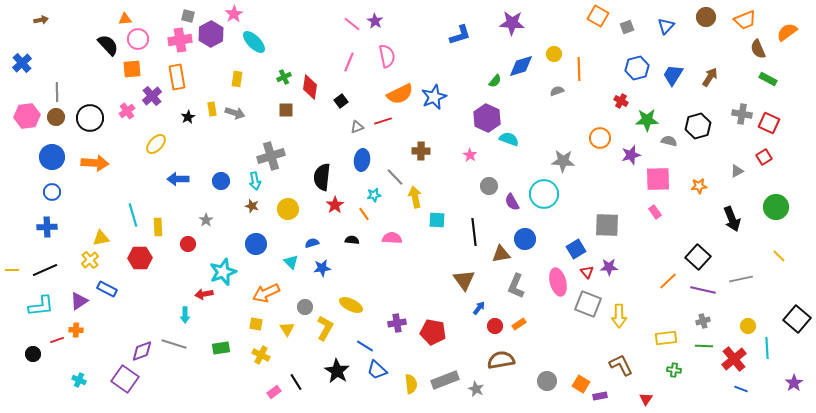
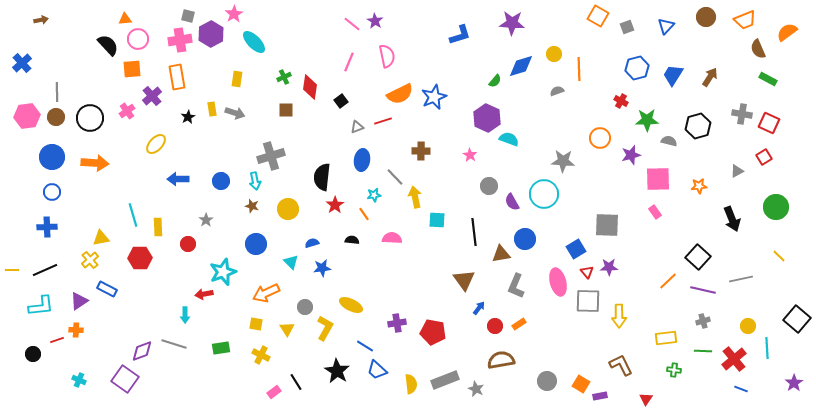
gray square at (588, 304): moved 3 px up; rotated 20 degrees counterclockwise
green line at (704, 346): moved 1 px left, 5 px down
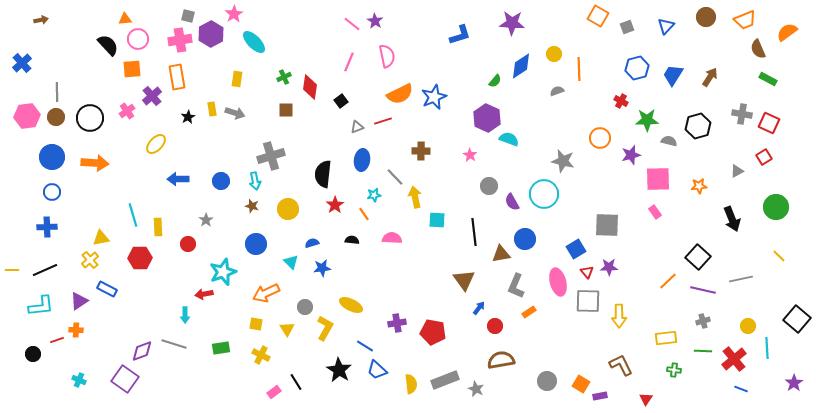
blue diamond at (521, 66): rotated 16 degrees counterclockwise
gray star at (563, 161): rotated 10 degrees clockwise
black semicircle at (322, 177): moved 1 px right, 3 px up
orange rectangle at (519, 324): moved 10 px right, 12 px up
black star at (337, 371): moved 2 px right, 1 px up
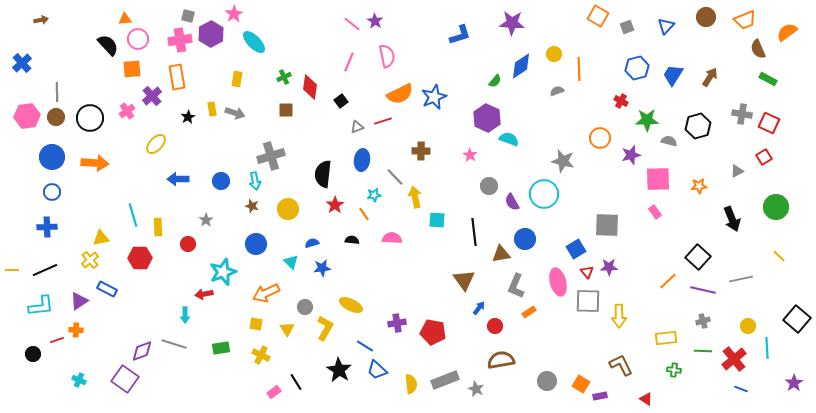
red triangle at (646, 399): rotated 32 degrees counterclockwise
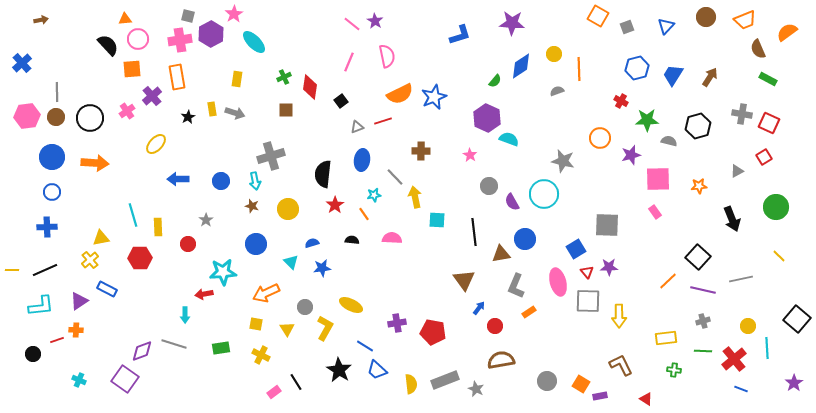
cyan star at (223, 272): rotated 16 degrees clockwise
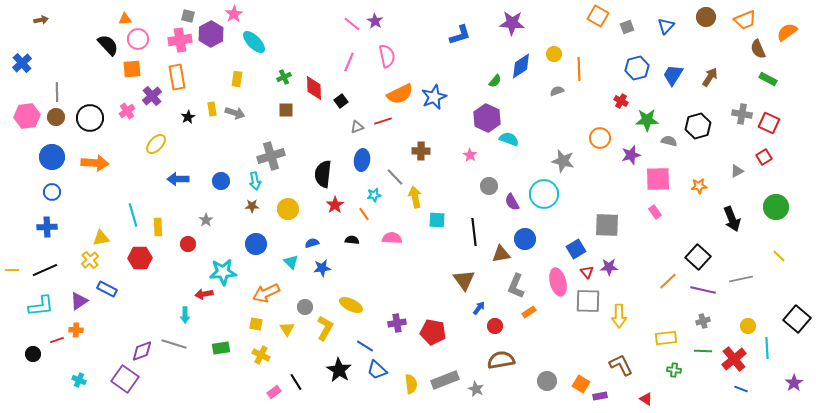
red diamond at (310, 87): moved 4 px right, 1 px down; rotated 10 degrees counterclockwise
brown star at (252, 206): rotated 16 degrees counterclockwise
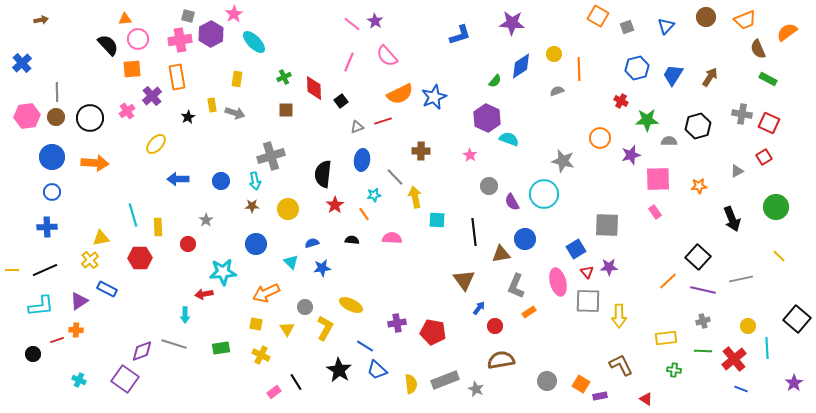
pink semicircle at (387, 56): rotated 150 degrees clockwise
yellow rectangle at (212, 109): moved 4 px up
gray semicircle at (669, 141): rotated 14 degrees counterclockwise
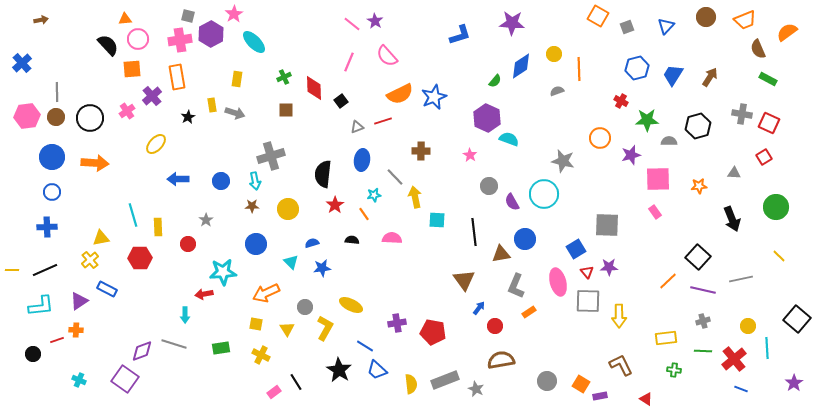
gray triangle at (737, 171): moved 3 px left, 2 px down; rotated 32 degrees clockwise
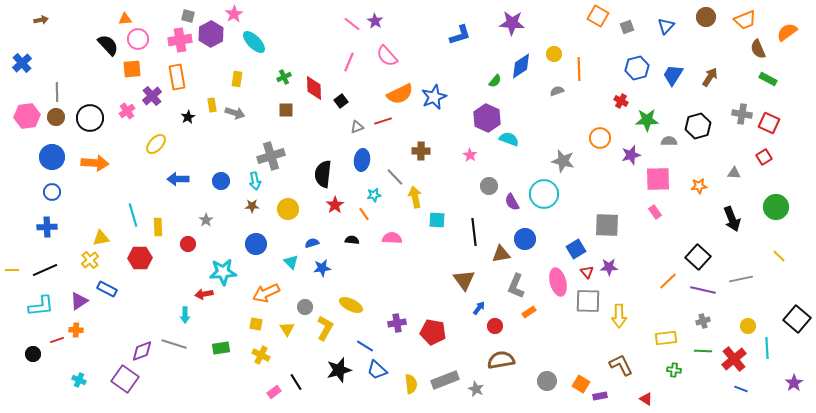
black star at (339, 370): rotated 25 degrees clockwise
